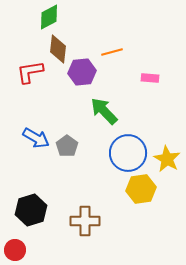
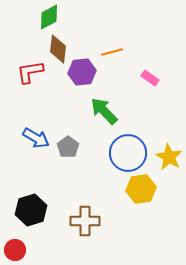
pink rectangle: rotated 30 degrees clockwise
gray pentagon: moved 1 px right, 1 px down
yellow star: moved 2 px right, 2 px up
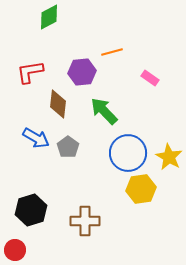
brown diamond: moved 55 px down
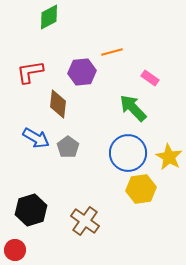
green arrow: moved 29 px right, 3 px up
brown cross: rotated 36 degrees clockwise
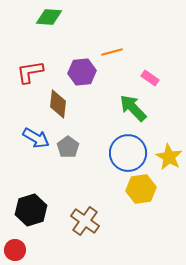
green diamond: rotated 32 degrees clockwise
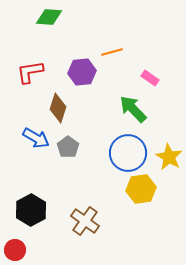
brown diamond: moved 4 px down; rotated 12 degrees clockwise
green arrow: moved 1 px down
black hexagon: rotated 12 degrees counterclockwise
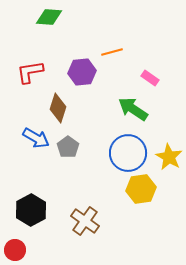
green arrow: rotated 12 degrees counterclockwise
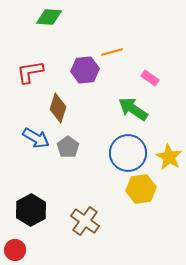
purple hexagon: moved 3 px right, 2 px up
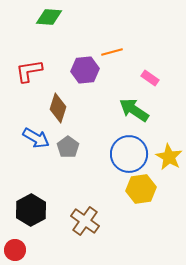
red L-shape: moved 1 px left, 1 px up
green arrow: moved 1 px right, 1 px down
blue circle: moved 1 px right, 1 px down
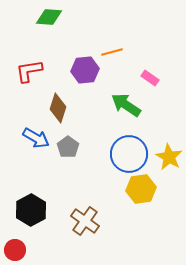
green arrow: moved 8 px left, 5 px up
